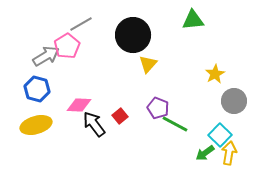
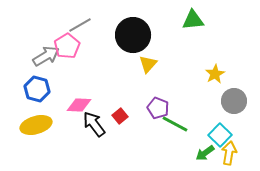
gray line: moved 1 px left, 1 px down
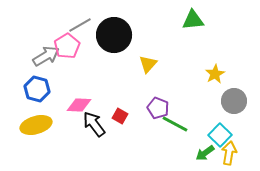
black circle: moved 19 px left
red square: rotated 21 degrees counterclockwise
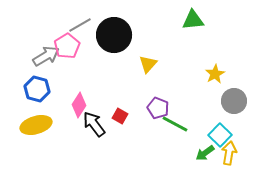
pink diamond: rotated 60 degrees counterclockwise
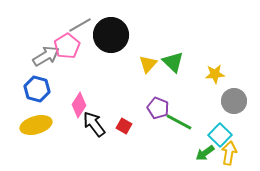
green triangle: moved 20 px left, 42 px down; rotated 50 degrees clockwise
black circle: moved 3 px left
yellow star: rotated 24 degrees clockwise
red square: moved 4 px right, 10 px down
green line: moved 4 px right, 2 px up
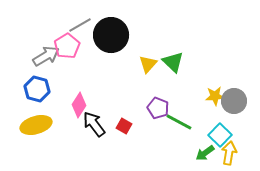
yellow star: moved 22 px down
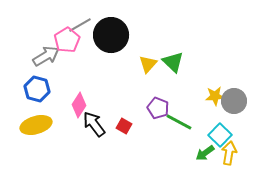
pink pentagon: moved 6 px up
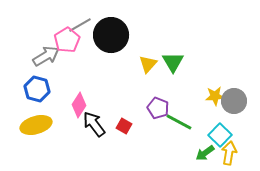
green triangle: rotated 15 degrees clockwise
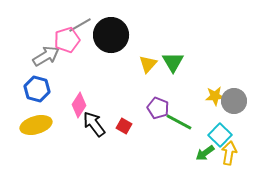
pink pentagon: rotated 15 degrees clockwise
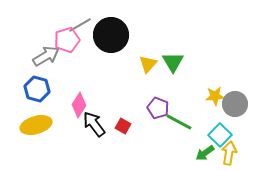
gray circle: moved 1 px right, 3 px down
red square: moved 1 px left
